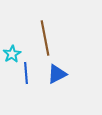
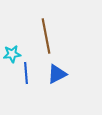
brown line: moved 1 px right, 2 px up
cyan star: rotated 24 degrees clockwise
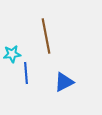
blue triangle: moved 7 px right, 8 px down
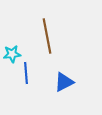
brown line: moved 1 px right
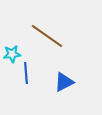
brown line: rotated 44 degrees counterclockwise
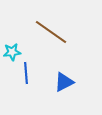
brown line: moved 4 px right, 4 px up
cyan star: moved 2 px up
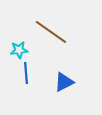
cyan star: moved 7 px right, 2 px up
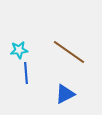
brown line: moved 18 px right, 20 px down
blue triangle: moved 1 px right, 12 px down
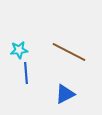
brown line: rotated 8 degrees counterclockwise
